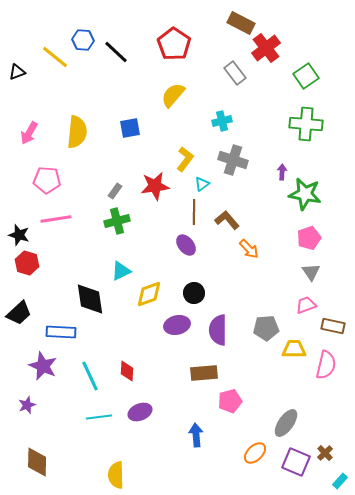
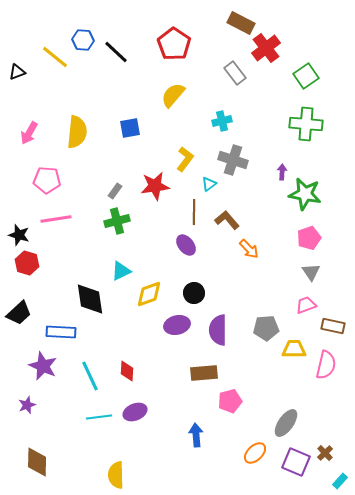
cyan triangle at (202, 184): moved 7 px right
purple ellipse at (140, 412): moved 5 px left
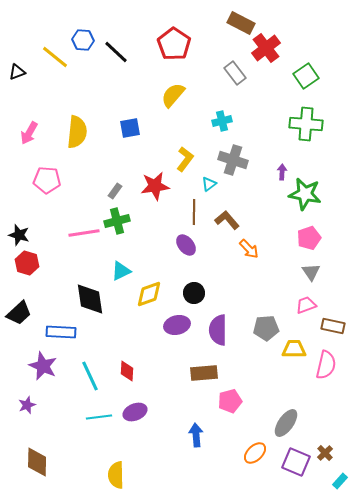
pink line at (56, 219): moved 28 px right, 14 px down
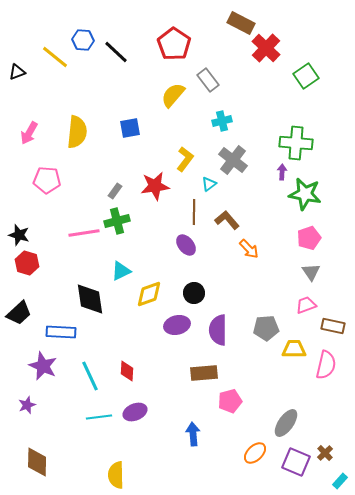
red cross at (266, 48): rotated 8 degrees counterclockwise
gray rectangle at (235, 73): moved 27 px left, 7 px down
green cross at (306, 124): moved 10 px left, 19 px down
gray cross at (233, 160): rotated 20 degrees clockwise
blue arrow at (196, 435): moved 3 px left, 1 px up
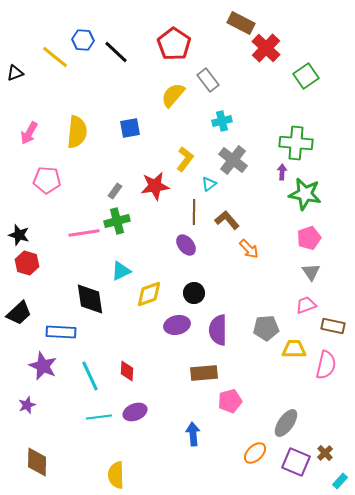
black triangle at (17, 72): moved 2 px left, 1 px down
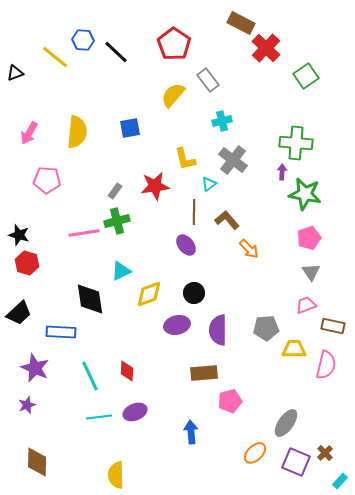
yellow L-shape at (185, 159): rotated 130 degrees clockwise
purple star at (43, 366): moved 8 px left, 2 px down
blue arrow at (193, 434): moved 2 px left, 2 px up
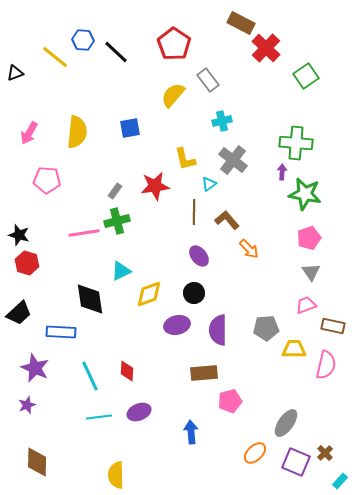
purple ellipse at (186, 245): moved 13 px right, 11 px down
purple ellipse at (135, 412): moved 4 px right
